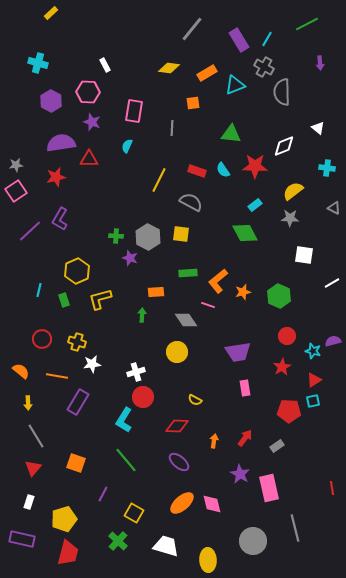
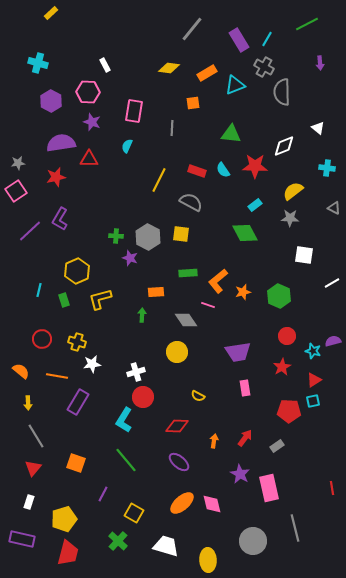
gray star at (16, 165): moved 2 px right, 2 px up
yellow semicircle at (195, 400): moved 3 px right, 4 px up
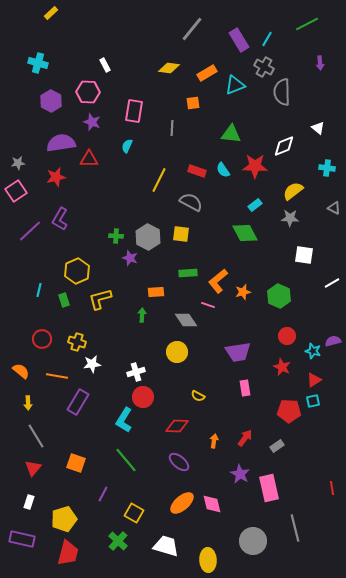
red star at (282, 367): rotated 18 degrees counterclockwise
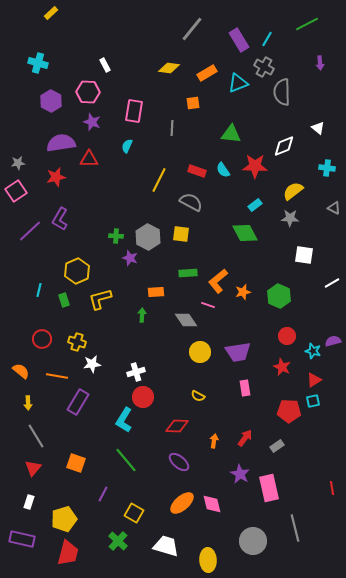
cyan triangle at (235, 85): moved 3 px right, 2 px up
yellow circle at (177, 352): moved 23 px right
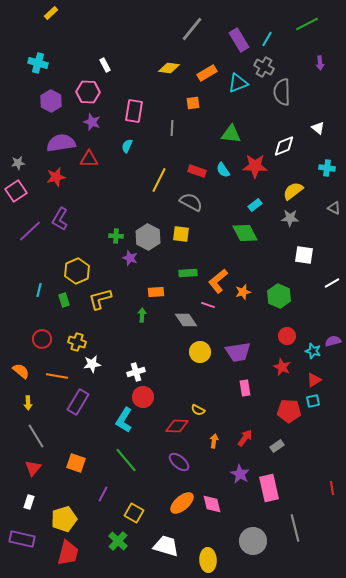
yellow semicircle at (198, 396): moved 14 px down
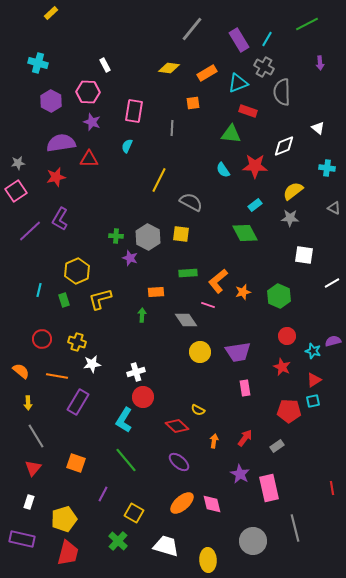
red rectangle at (197, 171): moved 51 px right, 60 px up
red diamond at (177, 426): rotated 40 degrees clockwise
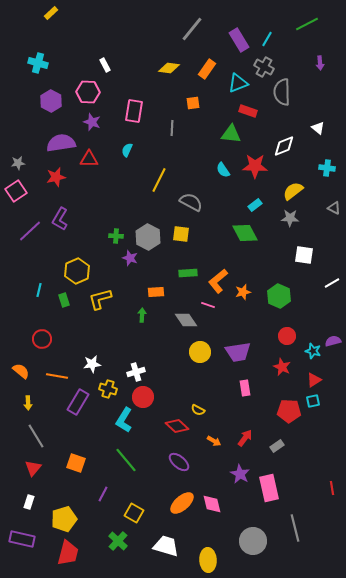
orange rectangle at (207, 73): moved 4 px up; rotated 24 degrees counterclockwise
cyan semicircle at (127, 146): moved 4 px down
yellow cross at (77, 342): moved 31 px right, 47 px down
orange arrow at (214, 441): rotated 112 degrees clockwise
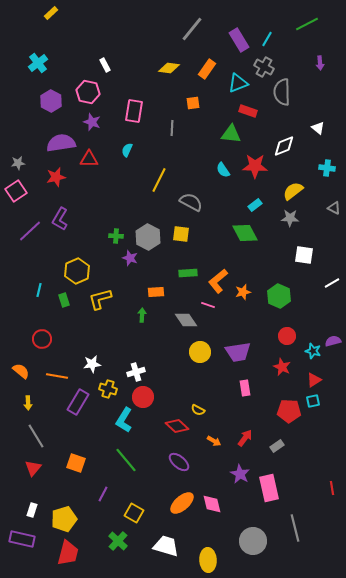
cyan cross at (38, 63): rotated 36 degrees clockwise
pink hexagon at (88, 92): rotated 10 degrees clockwise
white rectangle at (29, 502): moved 3 px right, 8 px down
